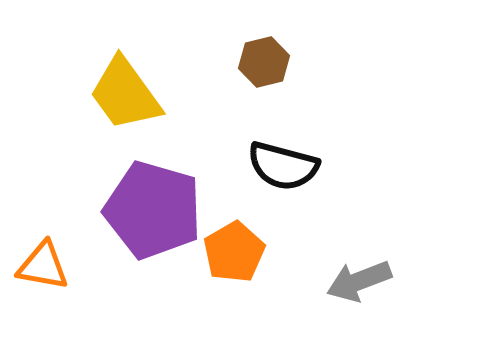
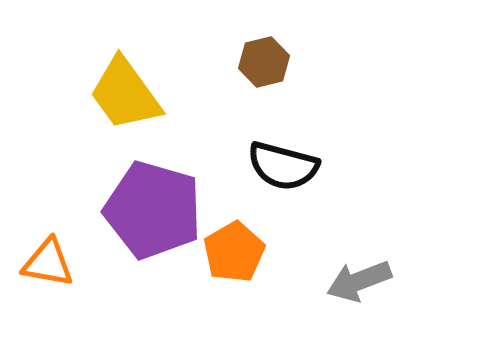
orange triangle: moved 5 px right, 3 px up
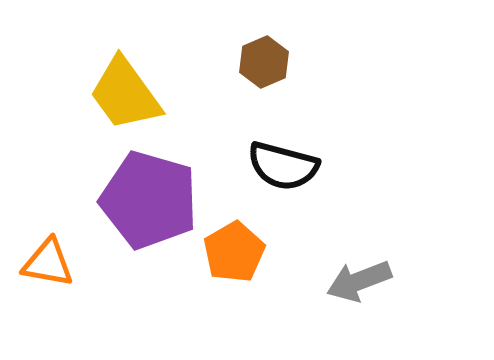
brown hexagon: rotated 9 degrees counterclockwise
purple pentagon: moved 4 px left, 10 px up
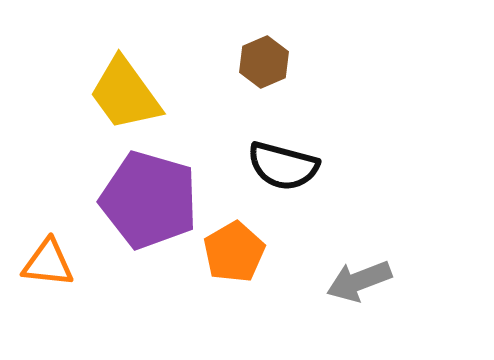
orange triangle: rotated 4 degrees counterclockwise
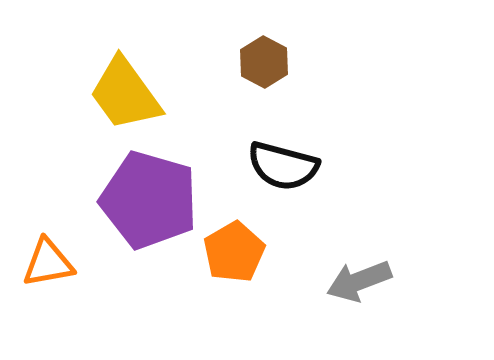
brown hexagon: rotated 9 degrees counterclockwise
orange triangle: rotated 16 degrees counterclockwise
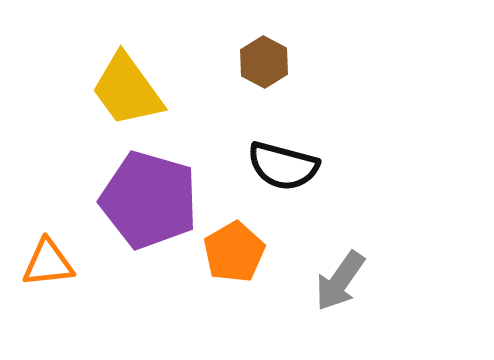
yellow trapezoid: moved 2 px right, 4 px up
orange triangle: rotated 4 degrees clockwise
gray arrow: moved 19 px left; rotated 34 degrees counterclockwise
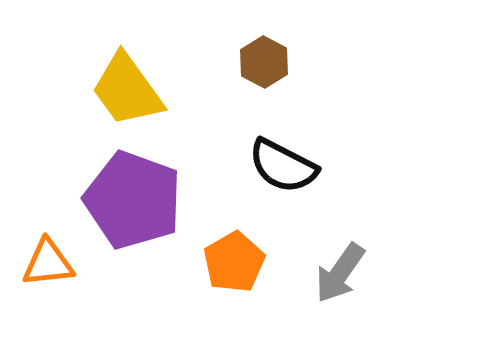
black semicircle: rotated 12 degrees clockwise
purple pentagon: moved 16 px left; rotated 4 degrees clockwise
orange pentagon: moved 10 px down
gray arrow: moved 8 px up
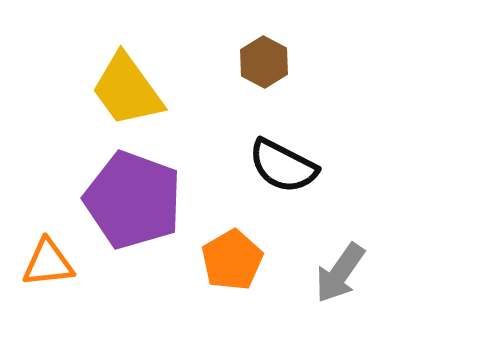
orange pentagon: moved 2 px left, 2 px up
